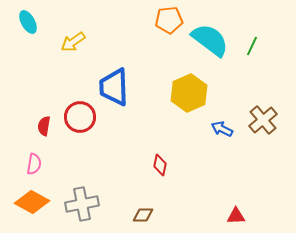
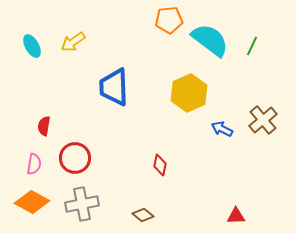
cyan ellipse: moved 4 px right, 24 px down
red circle: moved 5 px left, 41 px down
brown diamond: rotated 40 degrees clockwise
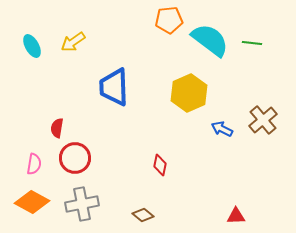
green line: moved 3 px up; rotated 72 degrees clockwise
red semicircle: moved 13 px right, 2 px down
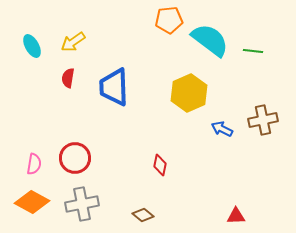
green line: moved 1 px right, 8 px down
brown cross: rotated 28 degrees clockwise
red semicircle: moved 11 px right, 50 px up
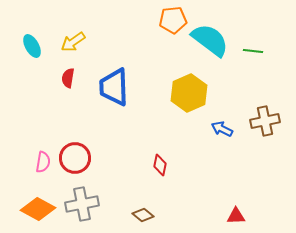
orange pentagon: moved 4 px right
brown cross: moved 2 px right, 1 px down
pink semicircle: moved 9 px right, 2 px up
orange diamond: moved 6 px right, 7 px down
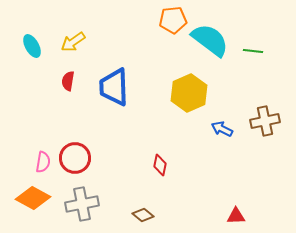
red semicircle: moved 3 px down
orange diamond: moved 5 px left, 11 px up
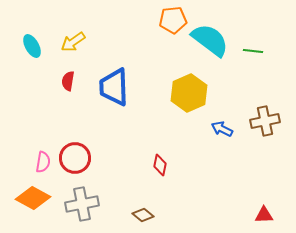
red triangle: moved 28 px right, 1 px up
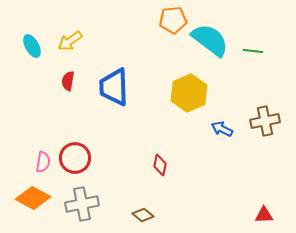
yellow arrow: moved 3 px left, 1 px up
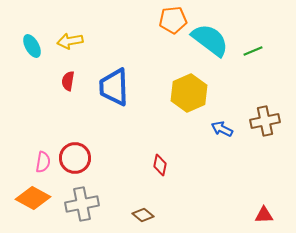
yellow arrow: rotated 25 degrees clockwise
green line: rotated 30 degrees counterclockwise
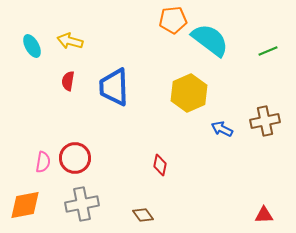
yellow arrow: rotated 25 degrees clockwise
green line: moved 15 px right
orange diamond: moved 8 px left, 7 px down; rotated 40 degrees counterclockwise
brown diamond: rotated 15 degrees clockwise
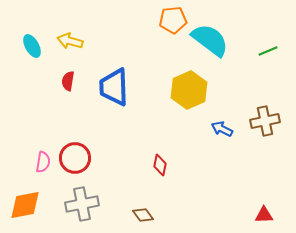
yellow hexagon: moved 3 px up
